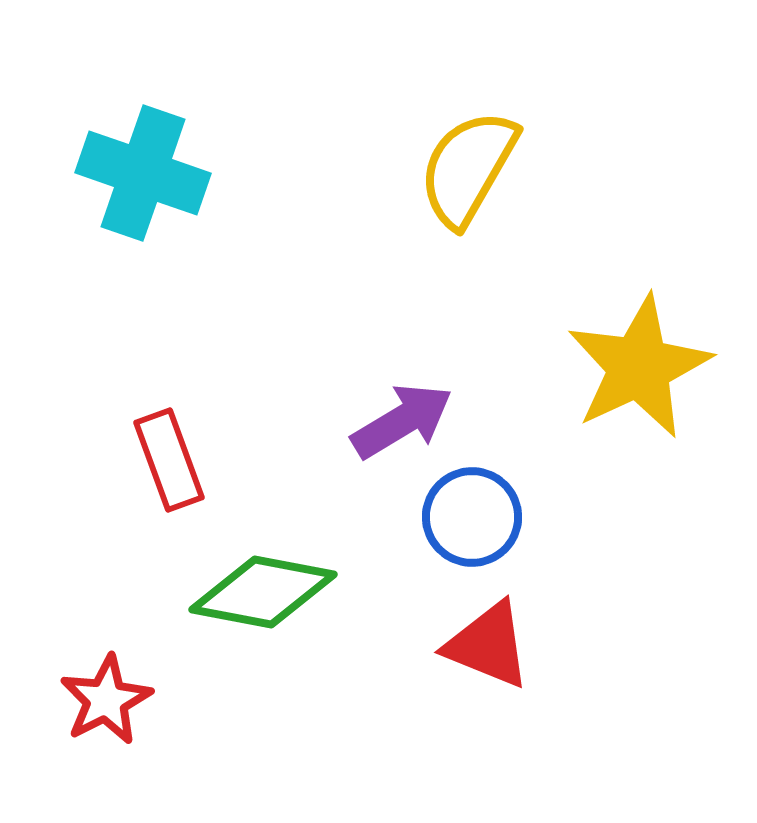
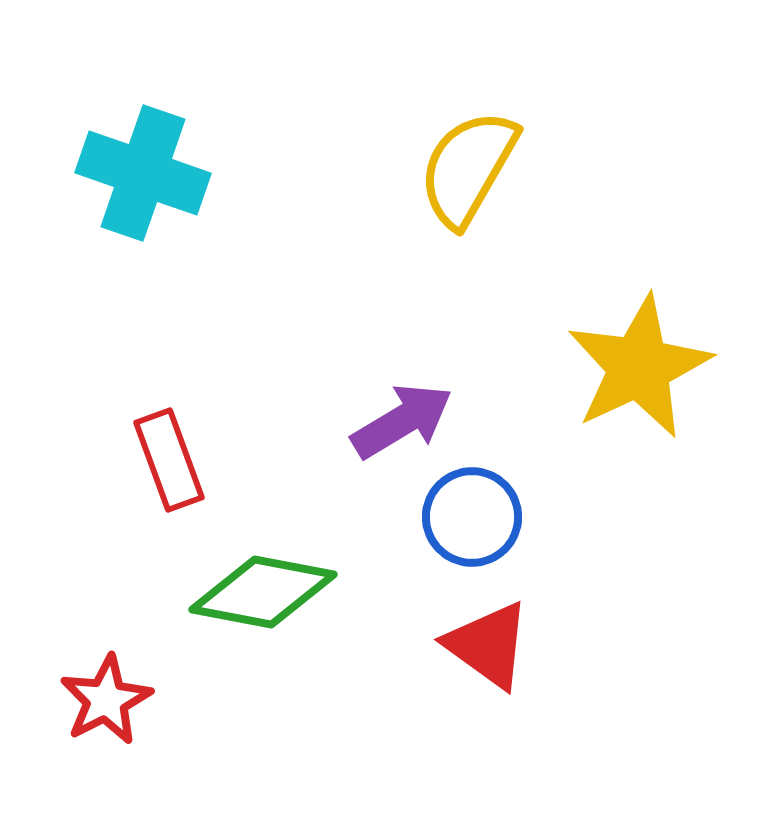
red triangle: rotated 14 degrees clockwise
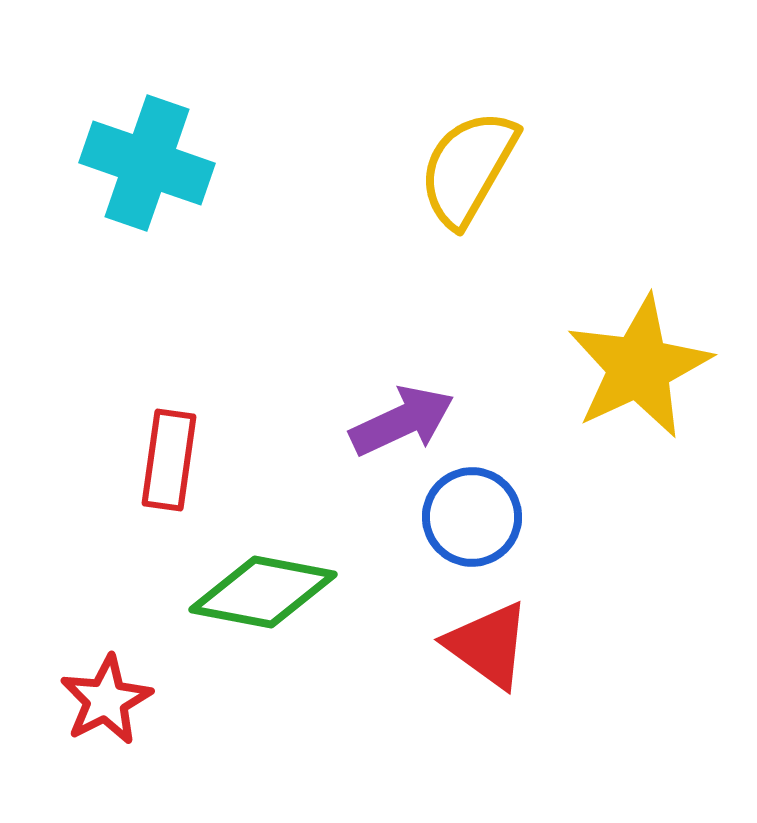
cyan cross: moved 4 px right, 10 px up
purple arrow: rotated 6 degrees clockwise
red rectangle: rotated 28 degrees clockwise
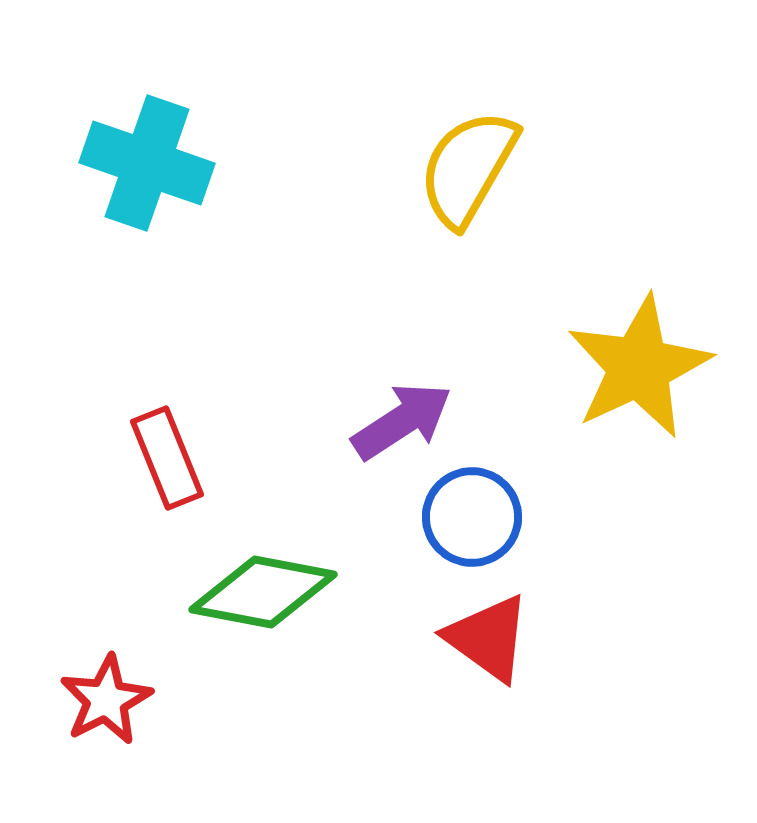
purple arrow: rotated 8 degrees counterclockwise
red rectangle: moved 2 px left, 2 px up; rotated 30 degrees counterclockwise
red triangle: moved 7 px up
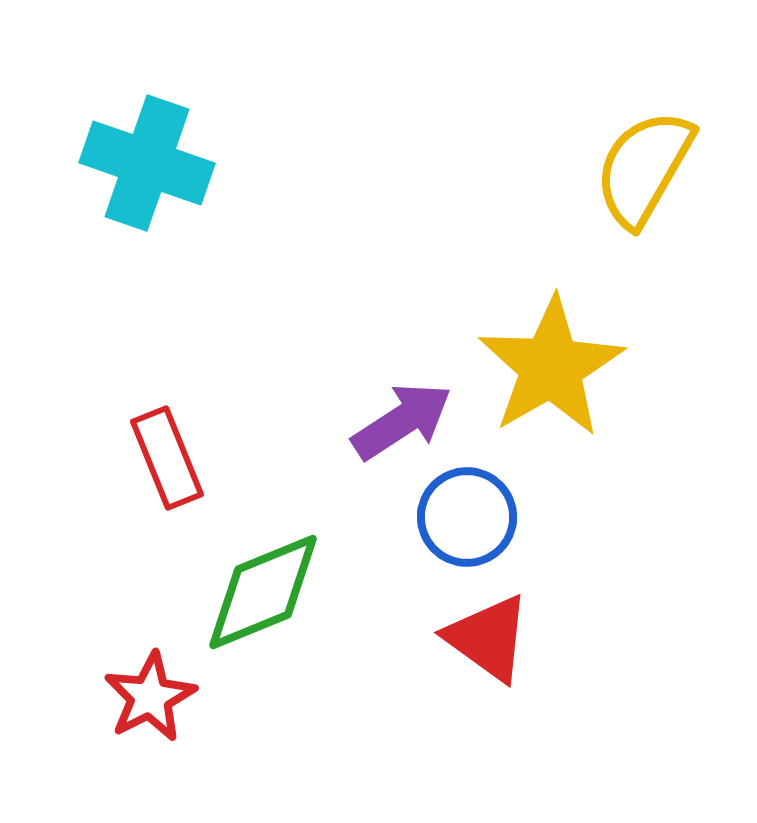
yellow semicircle: moved 176 px right
yellow star: moved 88 px left; rotated 5 degrees counterclockwise
blue circle: moved 5 px left
green diamond: rotated 33 degrees counterclockwise
red star: moved 44 px right, 3 px up
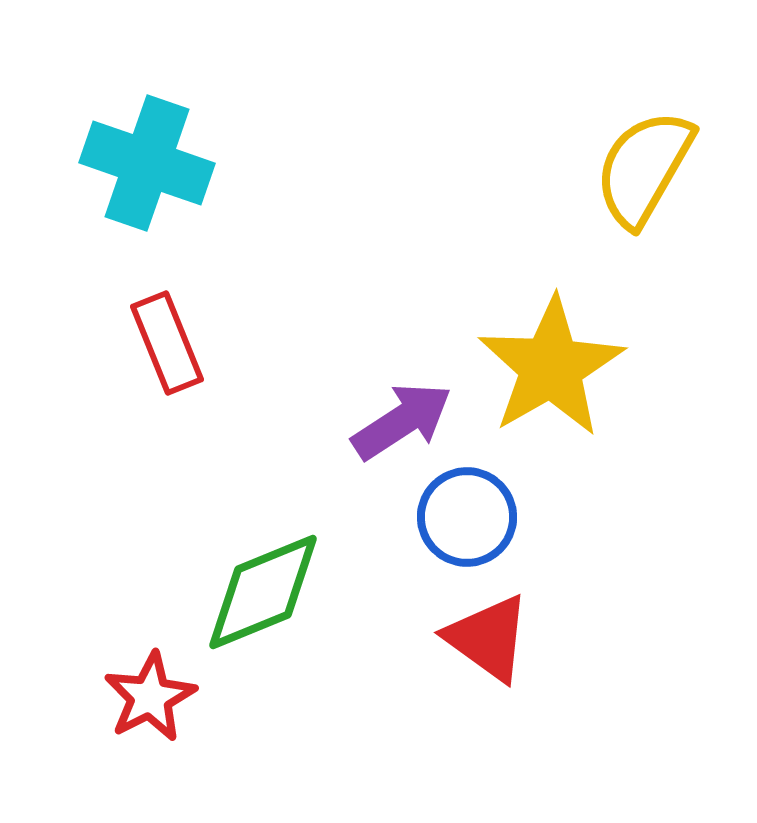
red rectangle: moved 115 px up
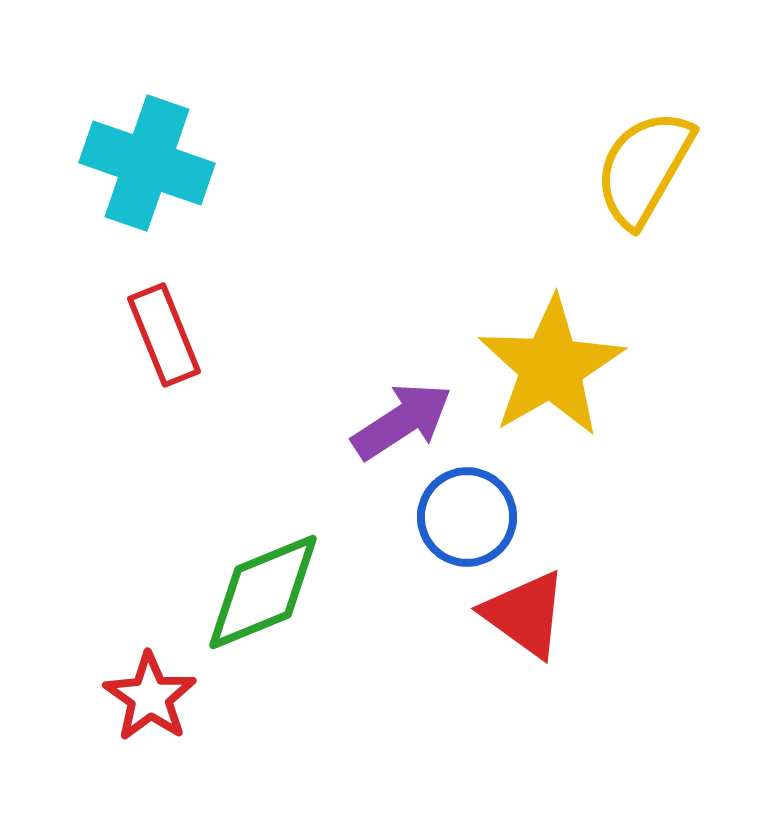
red rectangle: moved 3 px left, 8 px up
red triangle: moved 37 px right, 24 px up
red star: rotated 10 degrees counterclockwise
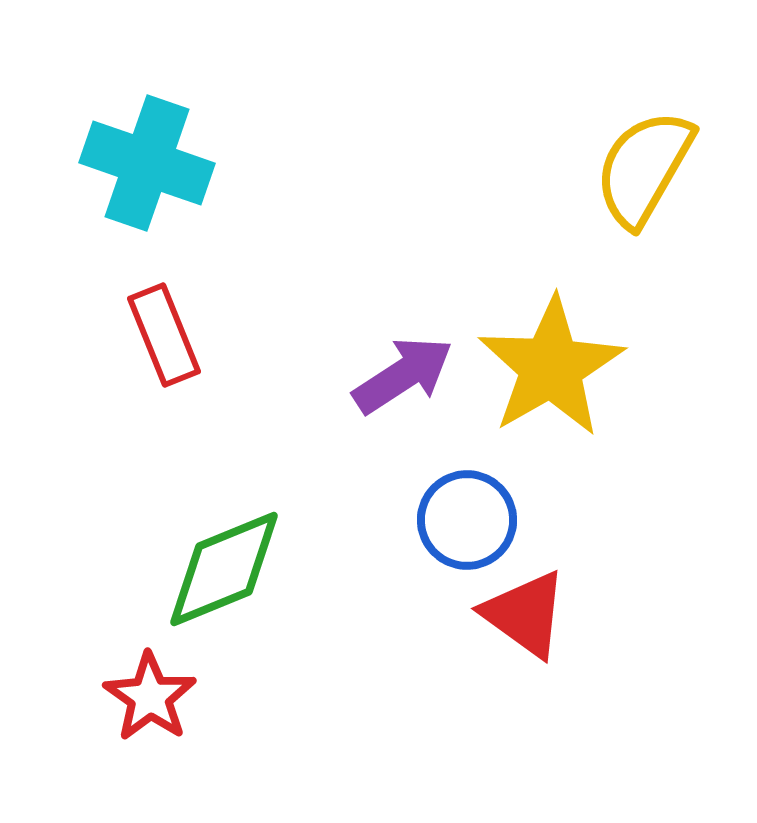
purple arrow: moved 1 px right, 46 px up
blue circle: moved 3 px down
green diamond: moved 39 px left, 23 px up
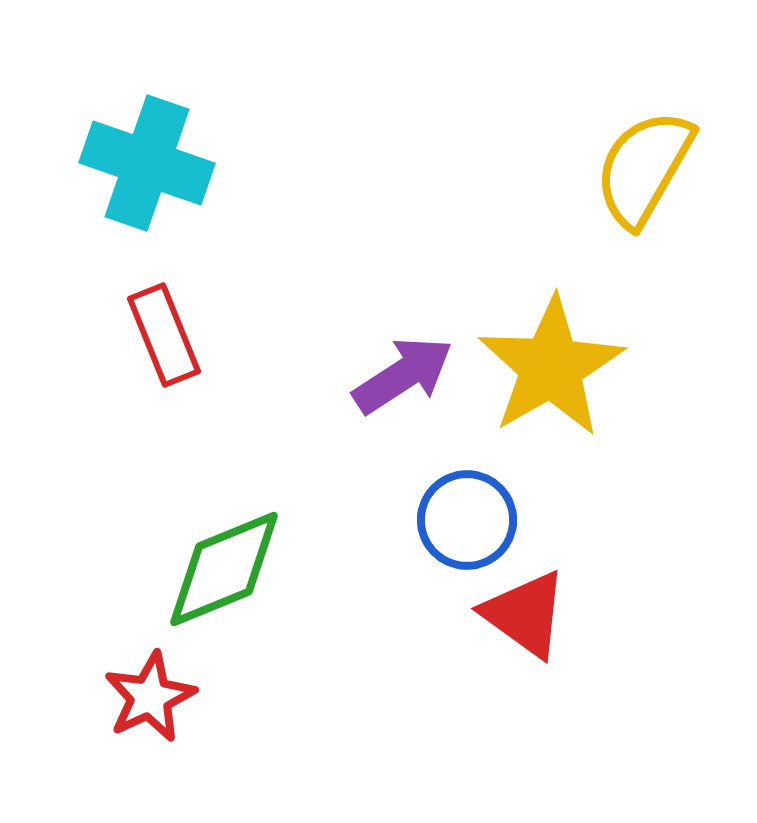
red star: rotated 12 degrees clockwise
